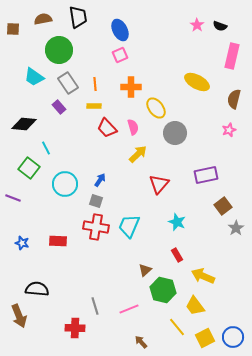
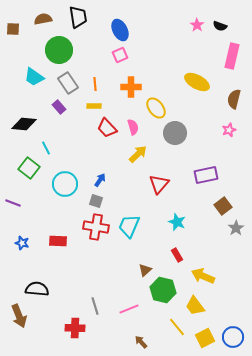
purple line at (13, 198): moved 5 px down
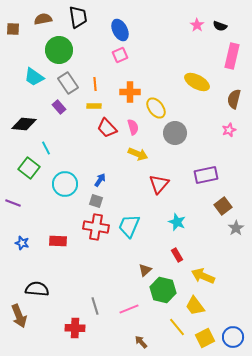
orange cross at (131, 87): moved 1 px left, 5 px down
yellow arrow at (138, 154): rotated 66 degrees clockwise
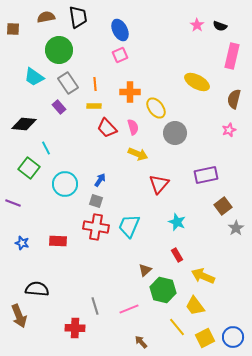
brown semicircle at (43, 19): moved 3 px right, 2 px up
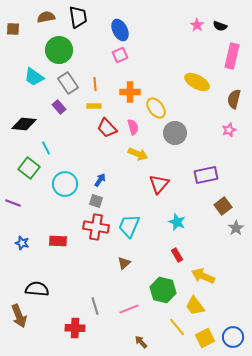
brown triangle at (145, 270): moved 21 px left, 7 px up
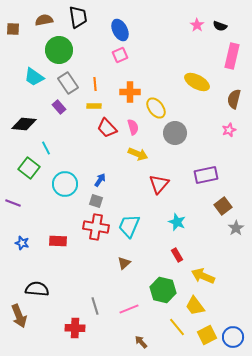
brown semicircle at (46, 17): moved 2 px left, 3 px down
yellow square at (205, 338): moved 2 px right, 3 px up
